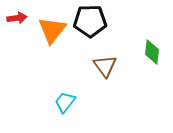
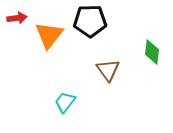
orange triangle: moved 3 px left, 5 px down
brown triangle: moved 3 px right, 4 px down
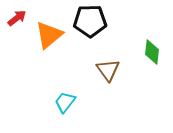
red arrow: rotated 30 degrees counterclockwise
orange triangle: rotated 12 degrees clockwise
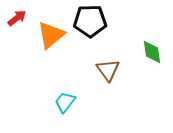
orange triangle: moved 2 px right
green diamond: rotated 15 degrees counterclockwise
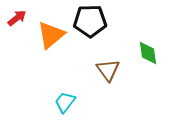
green diamond: moved 4 px left, 1 px down
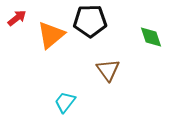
green diamond: moved 3 px right, 16 px up; rotated 10 degrees counterclockwise
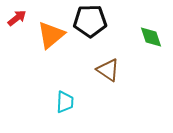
brown triangle: rotated 20 degrees counterclockwise
cyan trapezoid: rotated 145 degrees clockwise
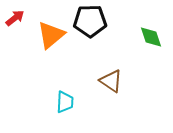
red arrow: moved 2 px left
brown triangle: moved 3 px right, 11 px down
